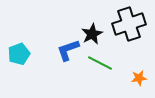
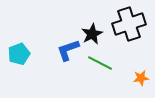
orange star: moved 2 px right
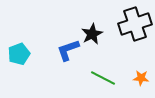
black cross: moved 6 px right
green line: moved 3 px right, 15 px down
orange star: rotated 14 degrees clockwise
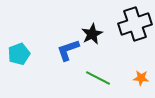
green line: moved 5 px left
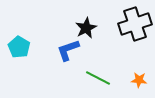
black star: moved 6 px left, 6 px up
cyan pentagon: moved 7 px up; rotated 20 degrees counterclockwise
orange star: moved 2 px left, 2 px down
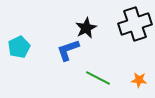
cyan pentagon: rotated 15 degrees clockwise
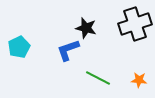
black star: rotated 30 degrees counterclockwise
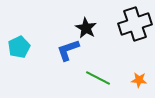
black star: rotated 15 degrees clockwise
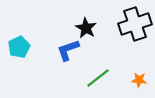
green line: rotated 65 degrees counterclockwise
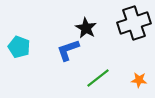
black cross: moved 1 px left, 1 px up
cyan pentagon: rotated 25 degrees counterclockwise
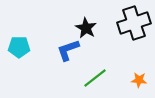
cyan pentagon: rotated 20 degrees counterclockwise
green line: moved 3 px left
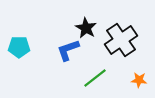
black cross: moved 13 px left, 17 px down; rotated 16 degrees counterclockwise
